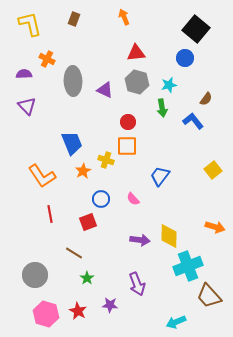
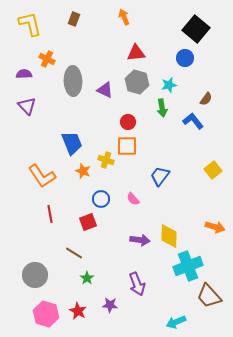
orange star at (83, 171): rotated 21 degrees counterclockwise
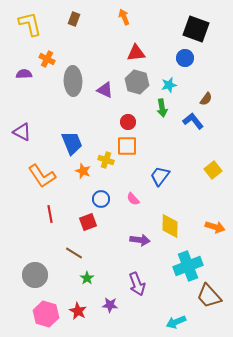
black square at (196, 29): rotated 20 degrees counterclockwise
purple triangle at (27, 106): moved 5 px left, 26 px down; rotated 18 degrees counterclockwise
yellow diamond at (169, 236): moved 1 px right, 10 px up
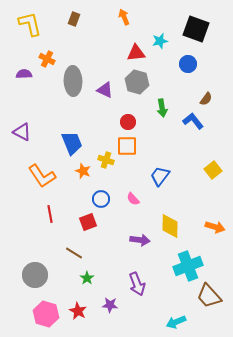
blue circle at (185, 58): moved 3 px right, 6 px down
cyan star at (169, 85): moved 9 px left, 44 px up
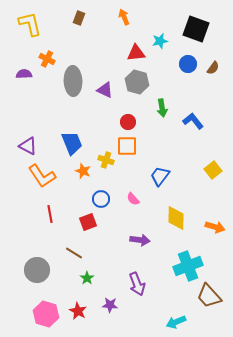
brown rectangle at (74, 19): moved 5 px right, 1 px up
brown semicircle at (206, 99): moved 7 px right, 31 px up
purple triangle at (22, 132): moved 6 px right, 14 px down
yellow diamond at (170, 226): moved 6 px right, 8 px up
gray circle at (35, 275): moved 2 px right, 5 px up
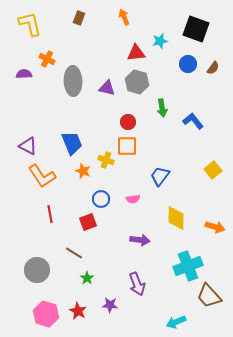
purple triangle at (105, 90): moved 2 px right, 2 px up; rotated 12 degrees counterclockwise
pink semicircle at (133, 199): rotated 56 degrees counterclockwise
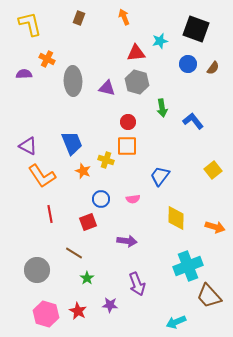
purple arrow at (140, 240): moved 13 px left, 1 px down
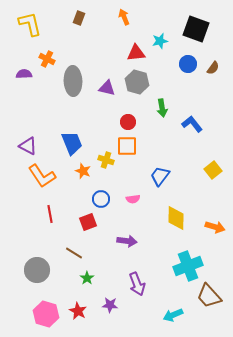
blue L-shape at (193, 121): moved 1 px left, 3 px down
cyan arrow at (176, 322): moved 3 px left, 7 px up
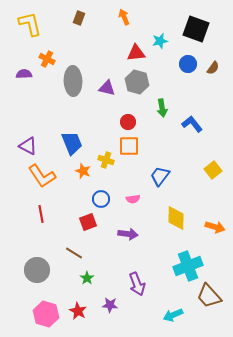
orange square at (127, 146): moved 2 px right
red line at (50, 214): moved 9 px left
purple arrow at (127, 241): moved 1 px right, 7 px up
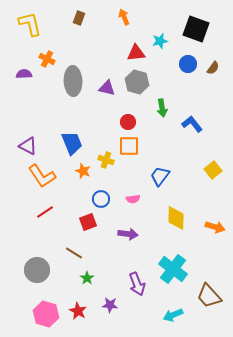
red line at (41, 214): moved 4 px right, 2 px up; rotated 66 degrees clockwise
cyan cross at (188, 266): moved 15 px left, 3 px down; rotated 32 degrees counterclockwise
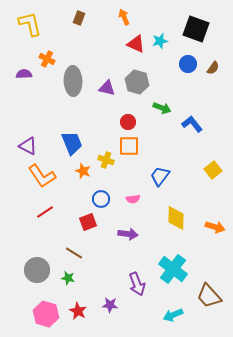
red triangle at (136, 53): moved 9 px up; rotated 30 degrees clockwise
green arrow at (162, 108): rotated 60 degrees counterclockwise
green star at (87, 278): moved 19 px left; rotated 24 degrees counterclockwise
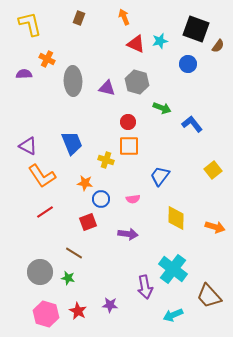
brown semicircle at (213, 68): moved 5 px right, 22 px up
orange star at (83, 171): moved 2 px right, 12 px down; rotated 14 degrees counterclockwise
gray circle at (37, 270): moved 3 px right, 2 px down
purple arrow at (137, 284): moved 8 px right, 3 px down; rotated 10 degrees clockwise
